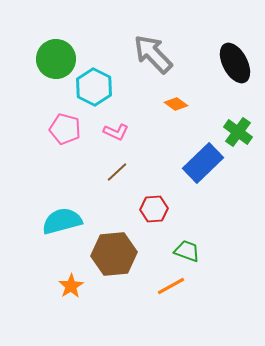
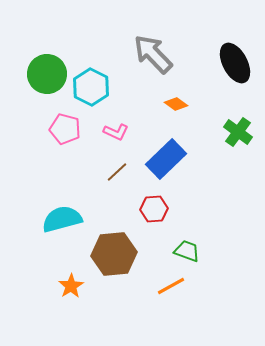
green circle: moved 9 px left, 15 px down
cyan hexagon: moved 3 px left
blue rectangle: moved 37 px left, 4 px up
cyan semicircle: moved 2 px up
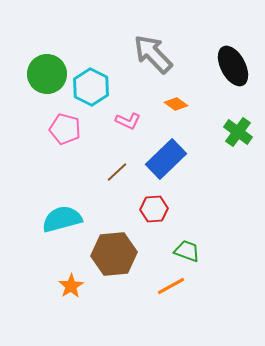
black ellipse: moved 2 px left, 3 px down
pink L-shape: moved 12 px right, 11 px up
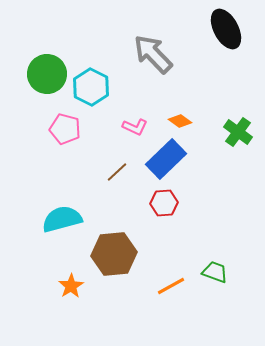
black ellipse: moved 7 px left, 37 px up
orange diamond: moved 4 px right, 17 px down
pink L-shape: moved 7 px right, 6 px down
red hexagon: moved 10 px right, 6 px up
green trapezoid: moved 28 px right, 21 px down
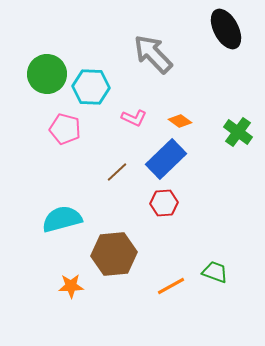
cyan hexagon: rotated 24 degrees counterclockwise
pink L-shape: moved 1 px left, 9 px up
orange star: rotated 30 degrees clockwise
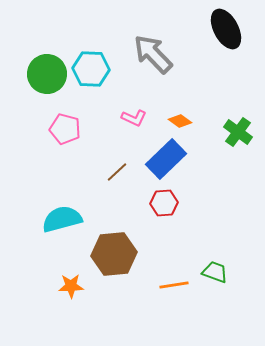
cyan hexagon: moved 18 px up
orange line: moved 3 px right, 1 px up; rotated 20 degrees clockwise
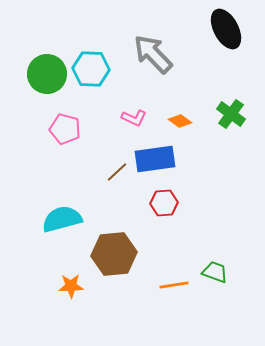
green cross: moved 7 px left, 18 px up
blue rectangle: moved 11 px left; rotated 36 degrees clockwise
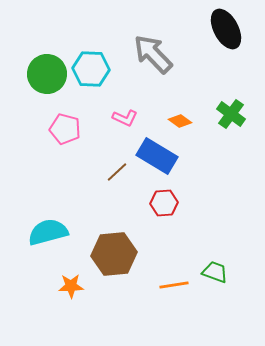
pink L-shape: moved 9 px left
blue rectangle: moved 2 px right, 3 px up; rotated 39 degrees clockwise
cyan semicircle: moved 14 px left, 13 px down
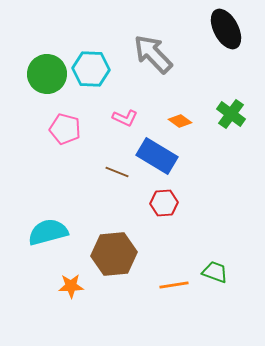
brown line: rotated 65 degrees clockwise
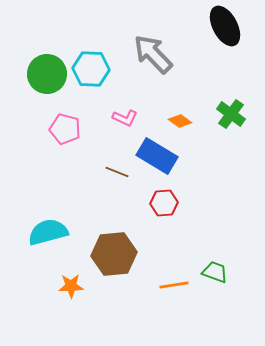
black ellipse: moved 1 px left, 3 px up
